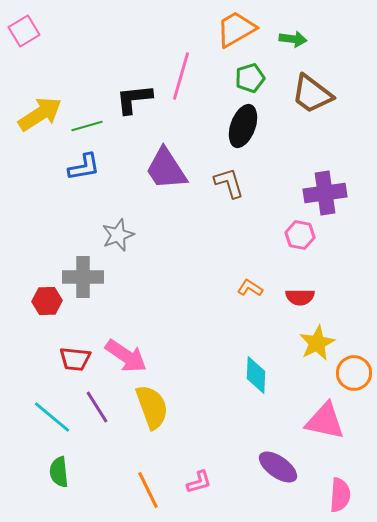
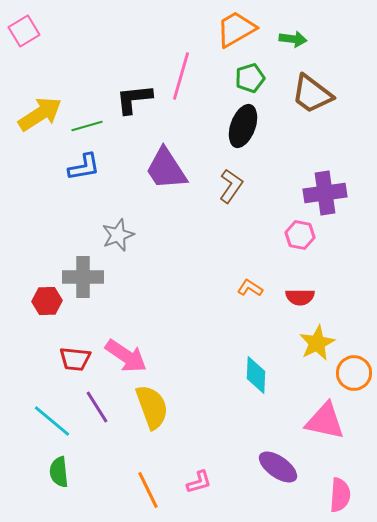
brown L-shape: moved 2 px right, 3 px down; rotated 52 degrees clockwise
cyan line: moved 4 px down
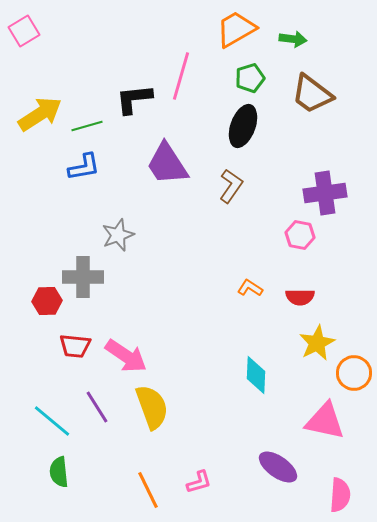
purple trapezoid: moved 1 px right, 5 px up
red trapezoid: moved 13 px up
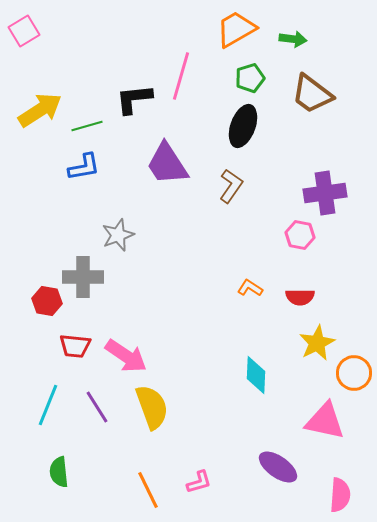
yellow arrow: moved 4 px up
red hexagon: rotated 12 degrees clockwise
cyan line: moved 4 px left, 16 px up; rotated 72 degrees clockwise
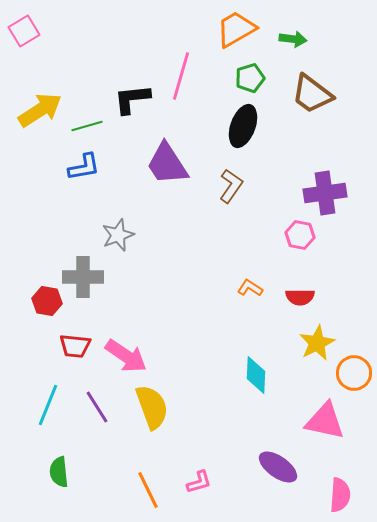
black L-shape: moved 2 px left
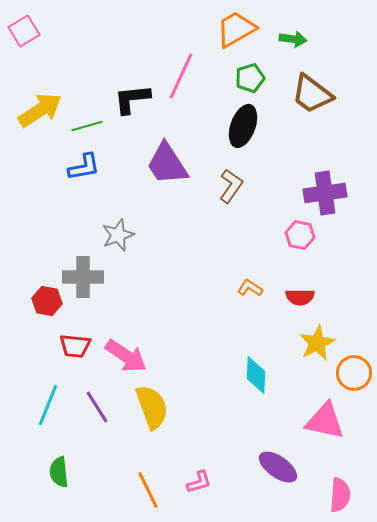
pink line: rotated 9 degrees clockwise
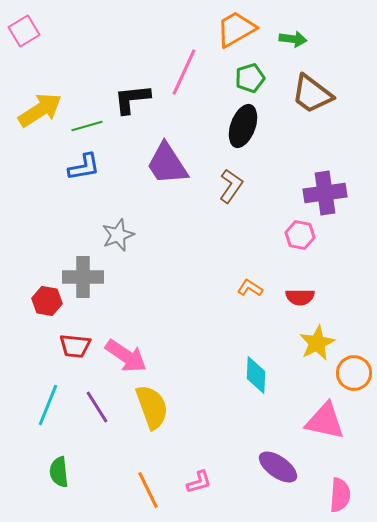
pink line: moved 3 px right, 4 px up
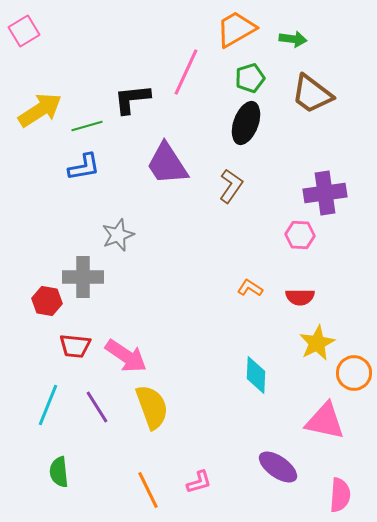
pink line: moved 2 px right
black ellipse: moved 3 px right, 3 px up
pink hexagon: rotated 8 degrees counterclockwise
